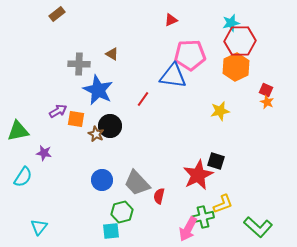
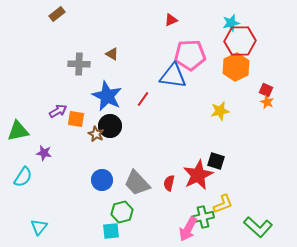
blue star: moved 9 px right, 6 px down
red semicircle: moved 10 px right, 13 px up
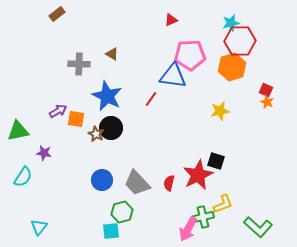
orange hexagon: moved 4 px left; rotated 8 degrees clockwise
red line: moved 8 px right
black circle: moved 1 px right, 2 px down
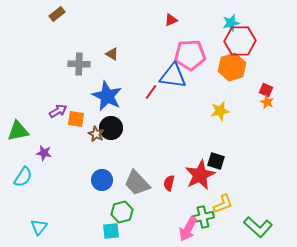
red line: moved 7 px up
red star: moved 2 px right
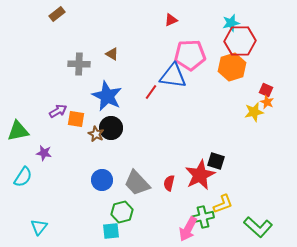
yellow star: moved 34 px right, 1 px down
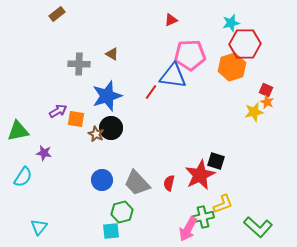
red hexagon: moved 5 px right, 3 px down
blue star: rotated 28 degrees clockwise
